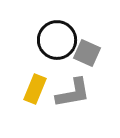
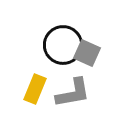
black circle: moved 6 px right, 5 px down
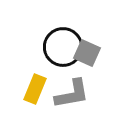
black circle: moved 2 px down
gray L-shape: moved 1 px left, 1 px down
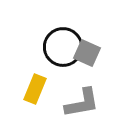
gray L-shape: moved 10 px right, 9 px down
